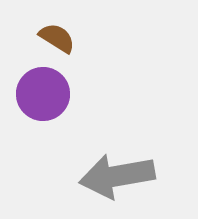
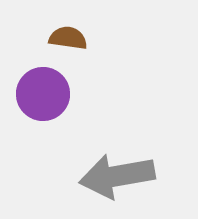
brown semicircle: moved 11 px right; rotated 24 degrees counterclockwise
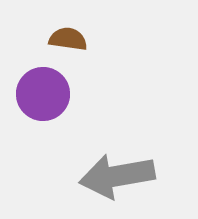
brown semicircle: moved 1 px down
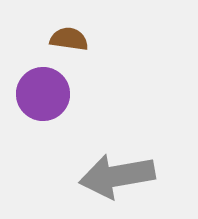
brown semicircle: moved 1 px right
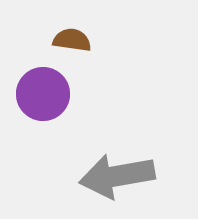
brown semicircle: moved 3 px right, 1 px down
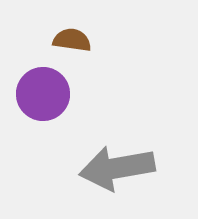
gray arrow: moved 8 px up
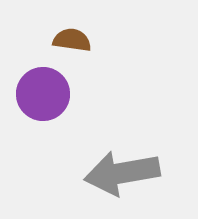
gray arrow: moved 5 px right, 5 px down
